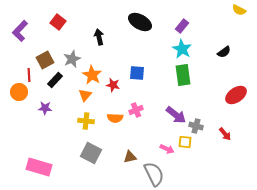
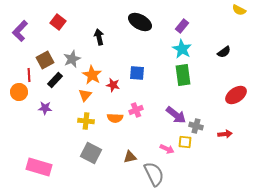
red arrow: rotated 56 degrees counterclockwise
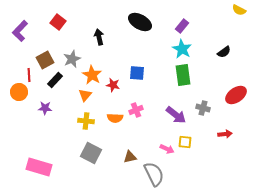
gray cross: moved 7 px right, 18 px up
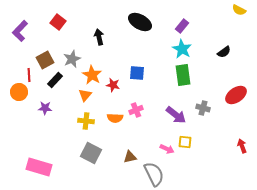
red arrow: moved 17 px right, 12 px down; rotated 104 degrees counterclockwise
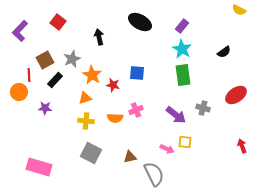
orange triangle: moved 3 px down; rotated 32 degrees clockwise
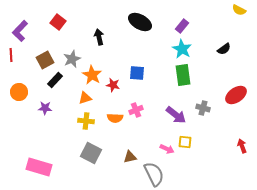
black semicircle: moved 3 px up
red line: moved 18 px left, 20 px up
